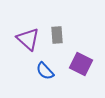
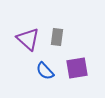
gray rectangle: moved 2 px down; rotated 12 degrees clockwise
purple square: moved 4 px left, 4 px down; rotated 35 degrees counterclockwise
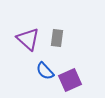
gray rectangle: moved 1 px down
purple square: moved 7 px left, 12 px down; rotated 15 degrees counterclockwise
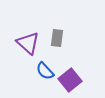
purple triangle: moved 4 px down
purple square: rotated 15 degrees counterclockwise
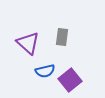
gray rectangle: moved 5 px right, 1 px up
blue semicircle: rotated 60 degrees counterclockwise
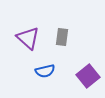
purple triangle: moved 5 px up
purple square: moved 18 px right, 4 px up
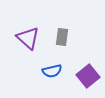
blue semicircle: moved 7 px right
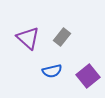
gray rectangle: rotated 30 degrees clockwise
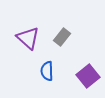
blue semicircle: moved 5 px left; rotated 102 degrees clockwise
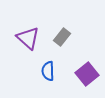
blue semicircle: moved 1 px right
purple square: moved 1 px left, 2 px up
